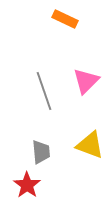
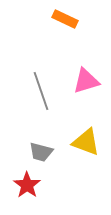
pink triangle: rotated 28 degrees clockwise
gray line: moved 3 px left
yellow triangle: moved 4 px left, 3 px up
gray trapezoid: rotated 110 degrees clockwise
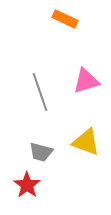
gray line: moved 1 px left, 1 px down
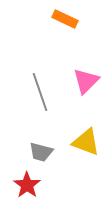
pink triangle: rotated 28 degrees counterclockwise
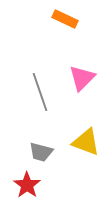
pink triangle: moved 4 px left, 3 px up
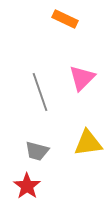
yellow triangle: moved 2 px right, 1 px down; rotated 28 degrees counterclockwise
gray trapezoid: moved 4 px left, 1 px up
red star: moved 1 px down
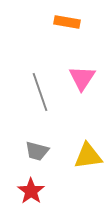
orange rectangle: moved 2 px right, 3 px down; rotated 15 degrees counterclockwise
pink triangle: rotated 12 degrees counterclockwise
yellow triangle: moved 13 px down
red star: moved 4 px right, 5 px down
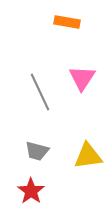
gray line: rotated 6 degrees counterclockwise
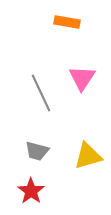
gray line: moved 1 px right, 1 px down
yellow triangle: rotated 8 degrees counterclockwise
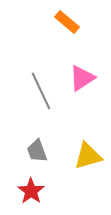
orange rectangle: rotated 30 degrees clockwise
pink triangle: rotated 24 degrees clockwise
gray line: moved 2 px up
gray trapezoid: rotated 55 degrees clockwise
